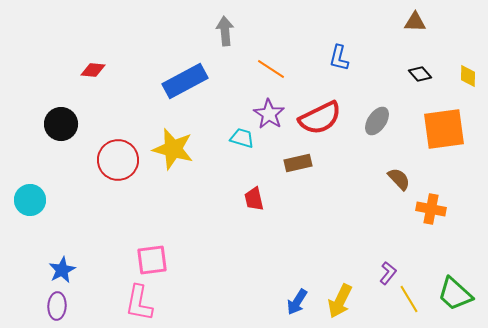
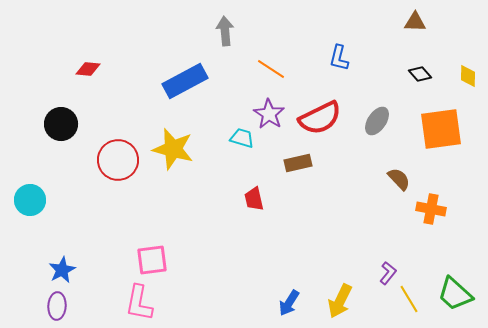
red diamond: moved 5 px left, 1 px up
orange square: moved 3 px left
blue arrow: moved 8 px left, 1 px down
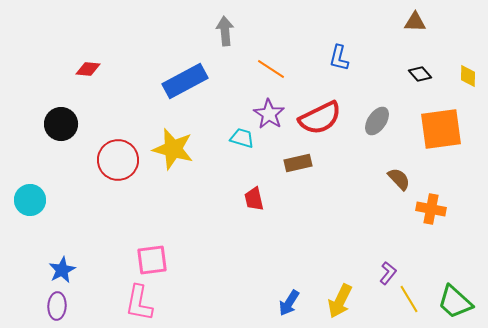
green trapezoid: moved 8 px down
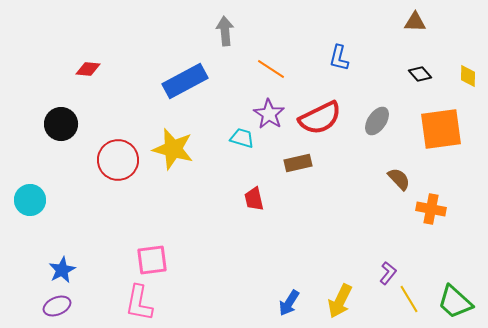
purple ellipse: rotated 64 degrees clockwise
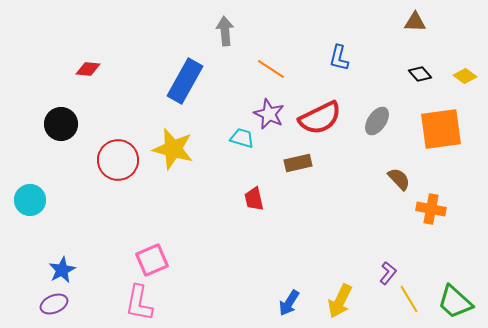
yellow diamond: moved 3 px left; rotated 55 degrees counterclockwise
blue rectangle: rotated 33 degrees counterclockwise
purple star: rotated 8 degrees counterclockwise
pink square: rotated 16 degrees counterclockwise
purple ellipse: moved 3 px left, 2 px up
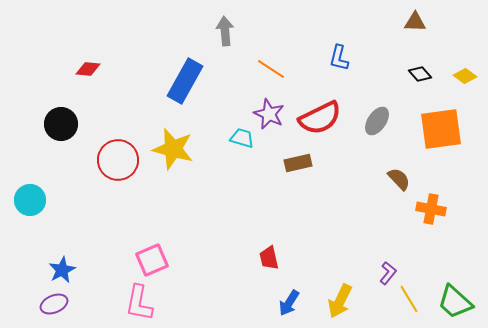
red trapezoid: moved 15 px right, 59 px down
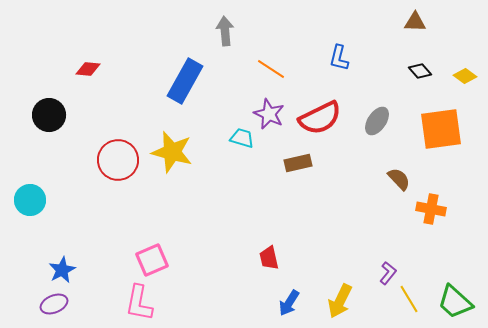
black diamond: moved 3 px up
black circle: moved 12 px left, 9 px up
yellow star: moved 1 px left, 3 px down
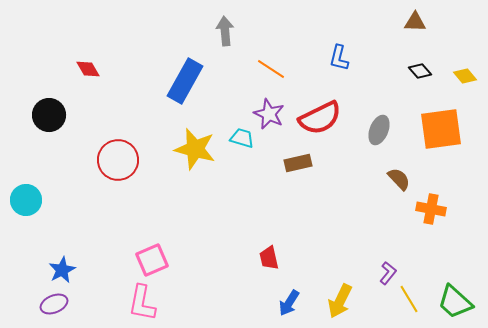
red diamond: rotated 55 degrees clockwise
yellow diamond: rotated 15 degrees clockwise
gray ellipse: moved 2 px right, 9 px down; rotated 12 degrees counterclockwise
yellow star: moved 23 px right, 3 px up
cyan circle: moved 4 px left
pink L-shape: moved 3 px right
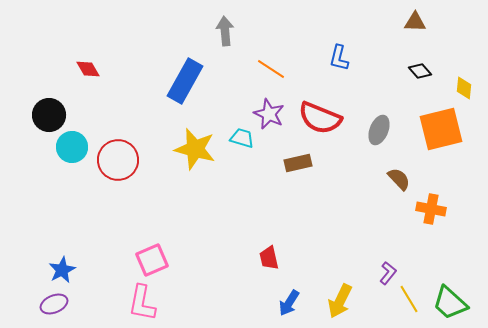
yellow diamond: moved 1 px left, 12 px down; rotated 45 degrees clockwise
red semicircle: rotated 48 degrees clockwise
orange square: rotated 6 degrees counterclockwise
cyan circle: moved 46 px right, 53 px up
green trapezoid: moved 5 px left, 1 px down
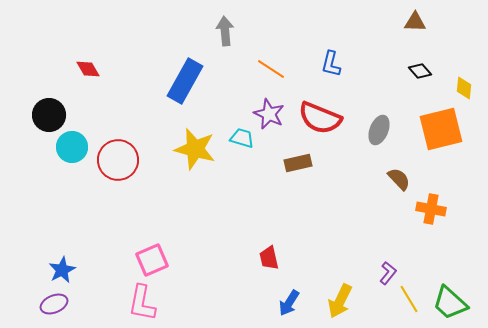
blue L-shape: moved 8 px left, 6 px down
